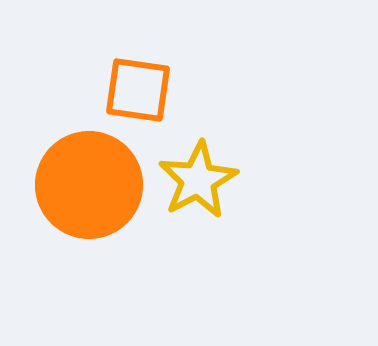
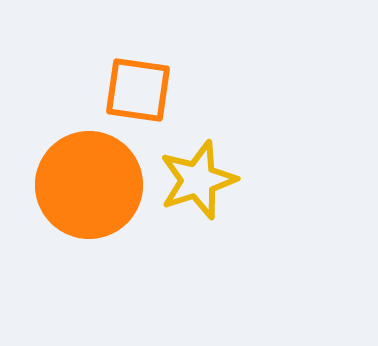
yellow star: rotated 10 degrees clockwise
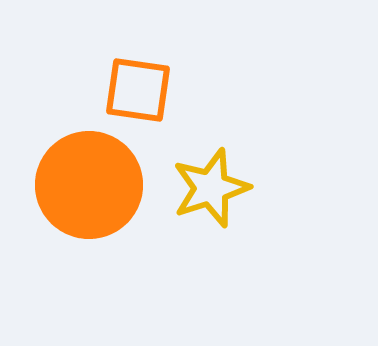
yellow star: moved 13 px right, 8 px down
